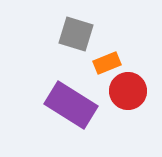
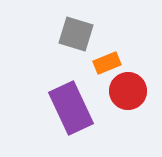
purple rectangle: moved 3 px down; rotated 33 degrees clockwise
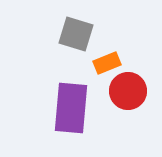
purple rectangle: rotated 30 degrees clockwise
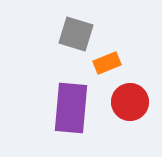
red circle: moved 2 px right, 11 px down
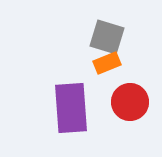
gray square: moved 31 px right, 3 px down
purple rectangle: rotated 9 degrees counterclockwise
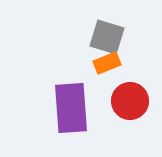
red circle: moved 1 px up
